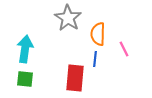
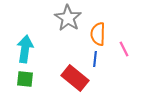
red rectangle: rotated 56 degrees counterclockwise
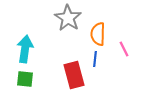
red rectangle: moved 1 px left, 3 px up; rotated 36 degrees clockwise
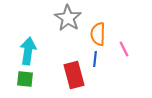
cyan arrow: moved 3 px right, 2 px down
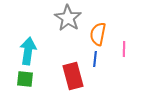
orange semicircle: rotated 10 degrees clockwise
pink line: rotated 28 degrees clockwise
red rectangle: moved 1 px left, 1 px down
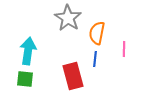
orange semicircle: moved 1 px left, 1 px up
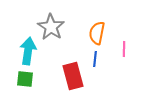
gray star: moved 17 px left, 9 px down
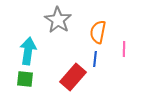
gray star: moved 7 px right, 7 px up
orange semicircle: moved 1 px right, 1 px up
red rectangle: moved 1 px down; rotated 56 degrees clockwise
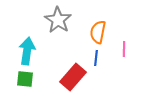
cyan arrow: moved 1 px left
blue line: moved 1 px right, 1 px up
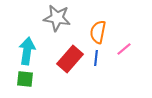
gray star: moved 1 px left, 2 px up; rotated 24 degrees counterclockwise
pink line: rotated 49 degrees clockwise
red rectangle: moved 3 px left, 18 px up
